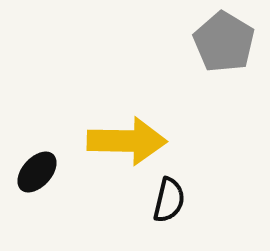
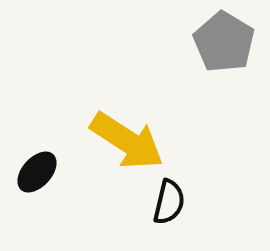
yellow arrow: rotated 32 degrees clockwise
black semicircle: moved 2 px down
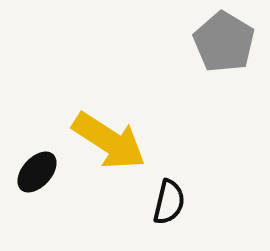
yellow arrow: moved 18 px left
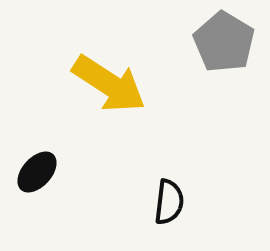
yellow arrow: moved 57 px up
black semicircle: rotated 6 degrees counterclockwise
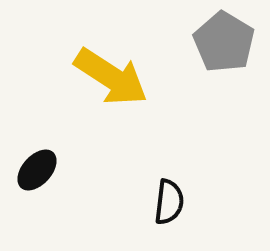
yellow arrow: moved 2 px right, 7 px up
black ellipse: moved 2 px up
